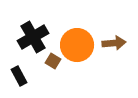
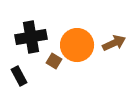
black cross: moved 2 px left; rotated 20 degrees clockwise
brown arrow: rotated 20 degrees counterclockwise
brown square: moved 1 px right
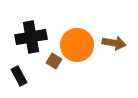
brown arrow: rotated 35 degrees clockwise
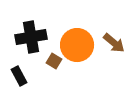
brown arrow: rotated 30 degrees clockwise
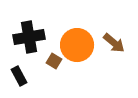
black cross: moved 2 px left
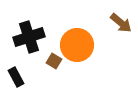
black cross: rotated 8 degrees counterclockwise
brown arrow: moved 7 px right, 20 px up
black rectangle: moved 3 px left, 1 px down
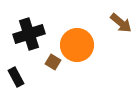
black cross: moved 3 px up
brown square: moved 1 px left, 1 px down
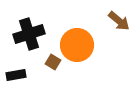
brown arrow: moved 2 px left, 2 px up
black rectangle: moved 2 px up; rotated 72 degrees counterclockwise
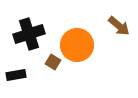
brown arrow: moved 5 px down
